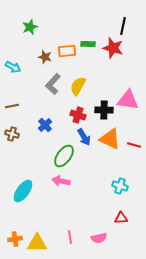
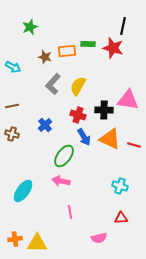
pink line: moved 25 px up
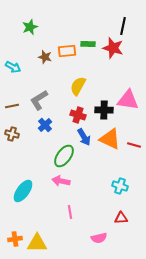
gray L-shape: moved 14 px left, 16 px down; rotated 15 degrees clockwise
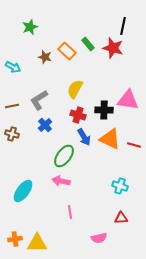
green rectangle: rotated 48 degrees clockwise
orange rectangle: rotated 48 degrees clockwise
yellow semicircle: moved 3 px left, 3 px down
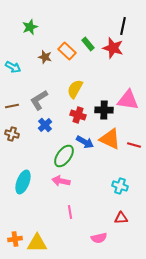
blue arrow: moved 1 px right, 5 px down; rotated 30 degrees counterclockwise
cyan ellipse: moved 9 px up; rotated 15 degrees counterclockwise
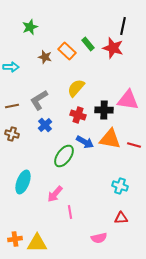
cyan arrow: moved 2 px left; rotated 28 degrees counterclockwise
yellow semicircle: moved 1 px right, 1 px up; rotated 12 degrees clockwise
orange triangle: rotated 15 degrees counterclockwise
pink arrow: moved 6 px left, 13 px down; rotated 60 degrees counterclockwise
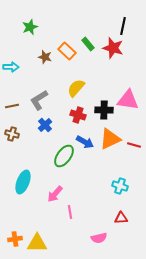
orange triangle: rotated 35 degrees counterclockwise
